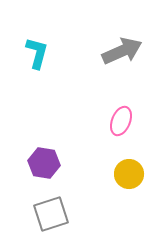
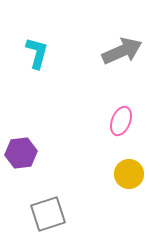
purple hexagon: moved 23 px left, 10 px up; rotated 16 degrees counterclockwise
gray square: moved 3 px left
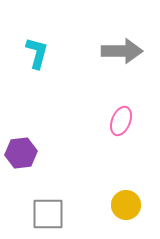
gray arrow: rotated 24 degrees clockwise
yellow circle: moved 3 px left, 31 px down
gray square: rotated 18 degrees clockwise
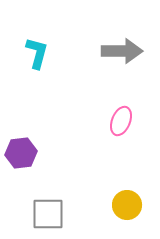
yellow circle: moved 1 px right
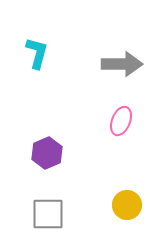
gray arrow: moved 13 px down
purple hexagon: moved 26 px right; rotated 16 degrees counterclockwise
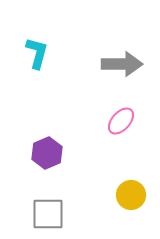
pink ellipse: rotated 20 degrees clockwise
yellow circle: moved 4 px right, 10 px up
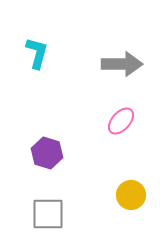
purple hexagon: rotated 20 degrees counterclockwise
